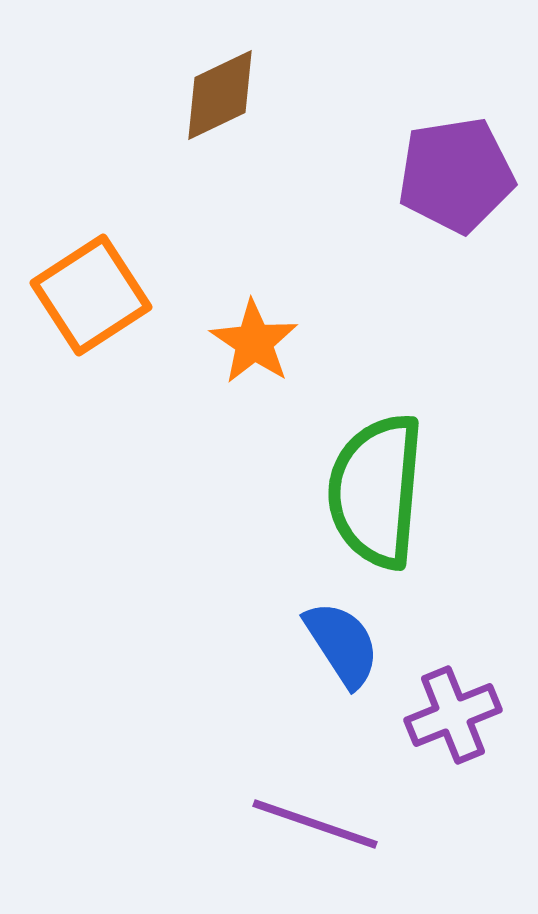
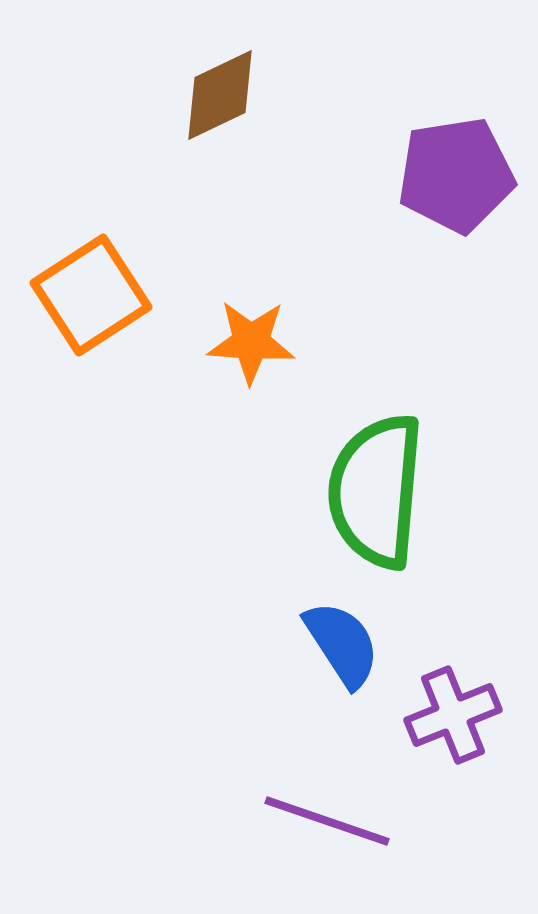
orange star: moved 3 px left; rotated 30 degrees counterclockwise
purple line: moved 12 px right, 3 px up
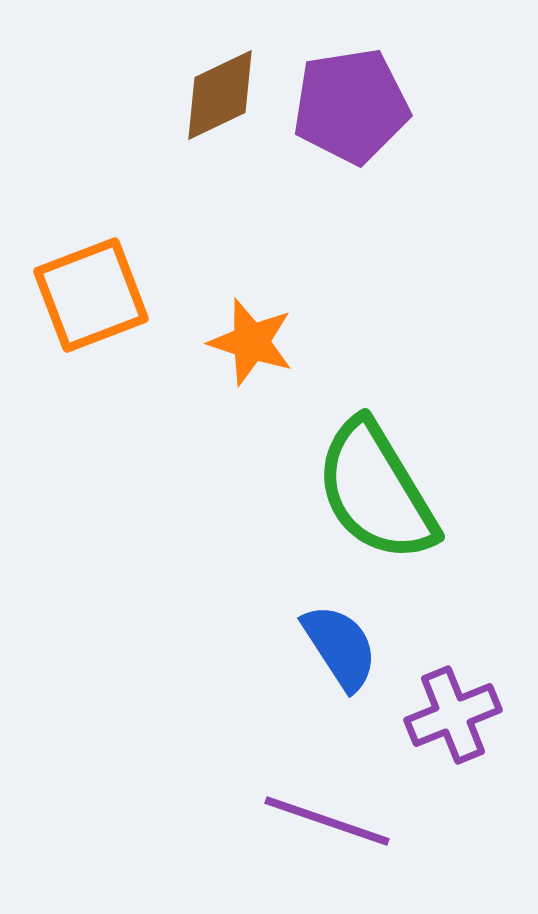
purple pentagon: moved 105 px left, 69 px up
orange square: rotated 12 degrees clockwise
orange star: rotated 14 degrees clockwise
green semicircle: rotated 36 degrees counterclockwise
blue semicircle: moved 2 px left, 3 px down
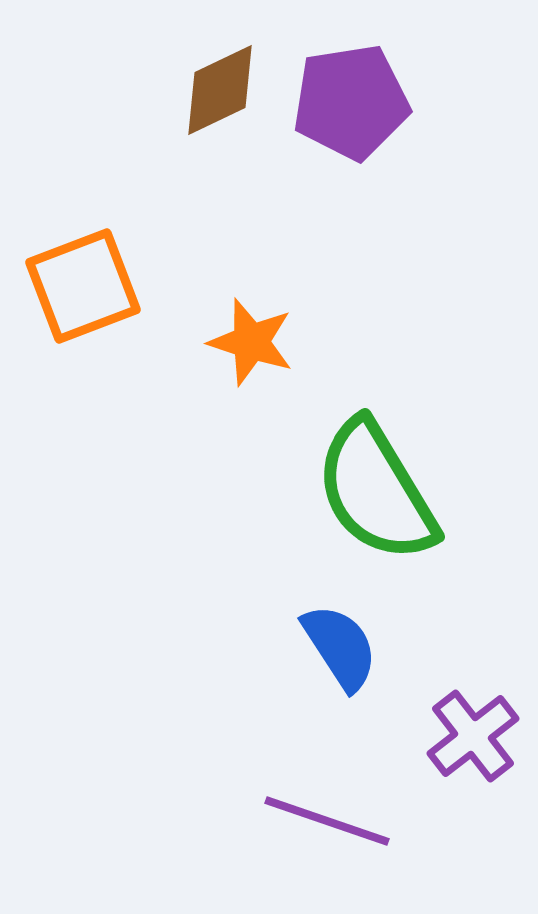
brown diamond: moved 5 px up
purple pentagon: moved 4 px up
orange square: moved 8 px left, 9 px up
purple cross: moved 20 px right, 21 px down; rotated 16 degrees counterclockwise
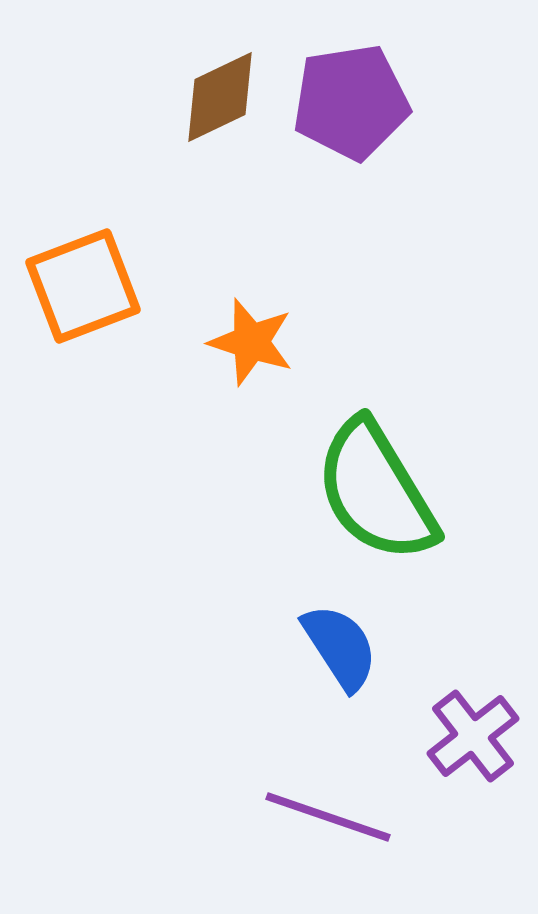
brown diamond: moved 7 px down
purple line: moved 1 px right, 4 px up
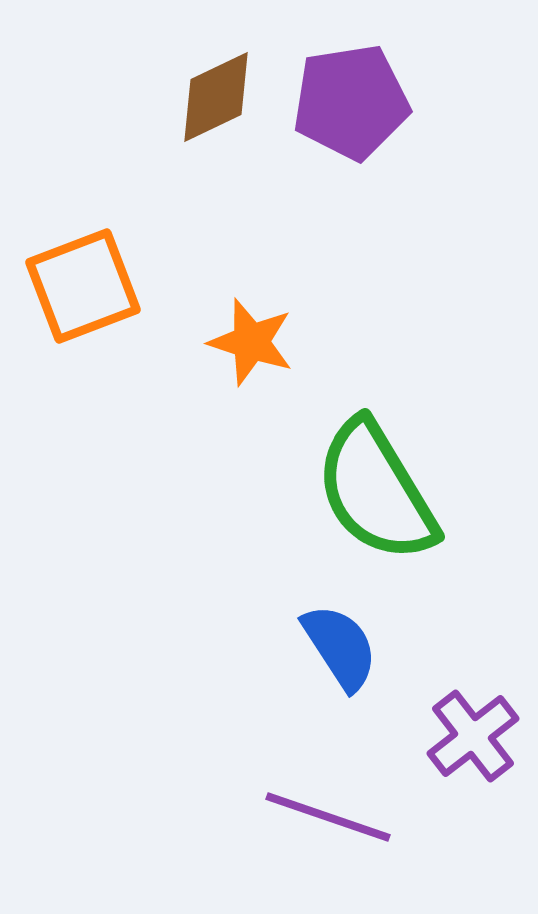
brown diamond: moved 4 px left
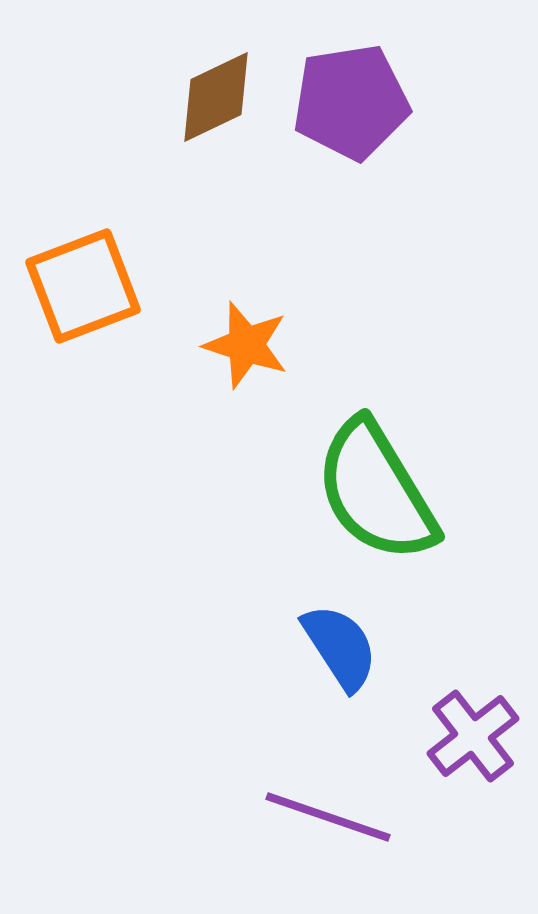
orange star: moved 5 px left, 3 px down
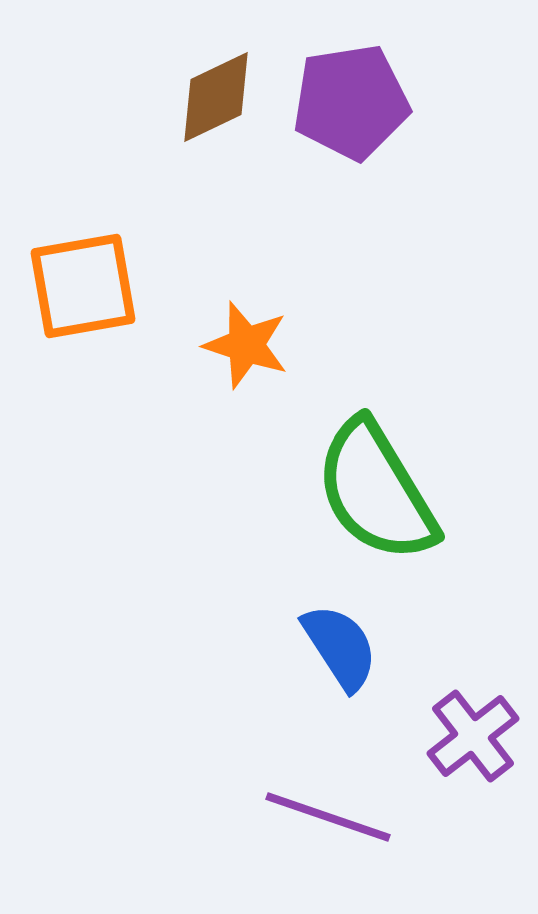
orange square: rotated 11 degrees clockwise
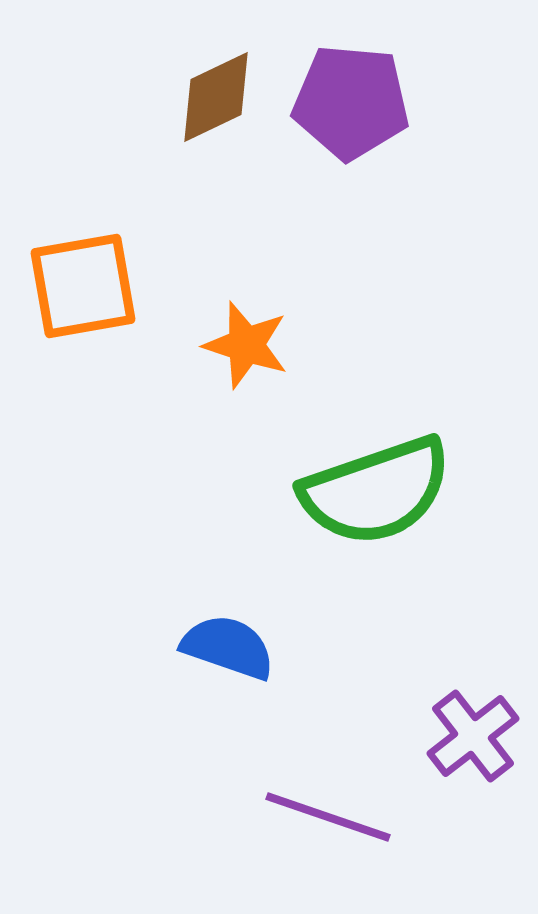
purple pentagon: rotated 14 degrees clockwise
green semicircle: rotated 78 degrees counterclockwise
blue semicircle: moved 112 px left; rotated 38 degrees counterclockwise
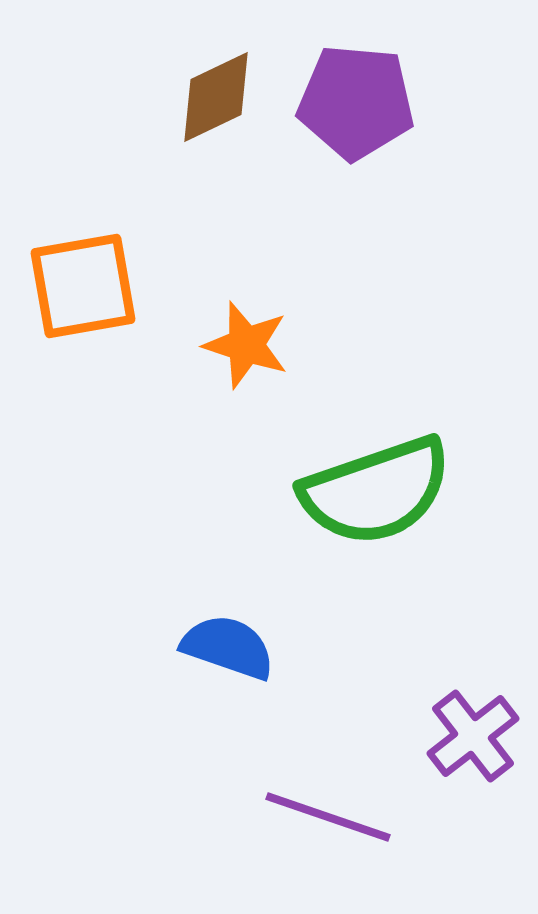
purple pentagon: moved 5 px right
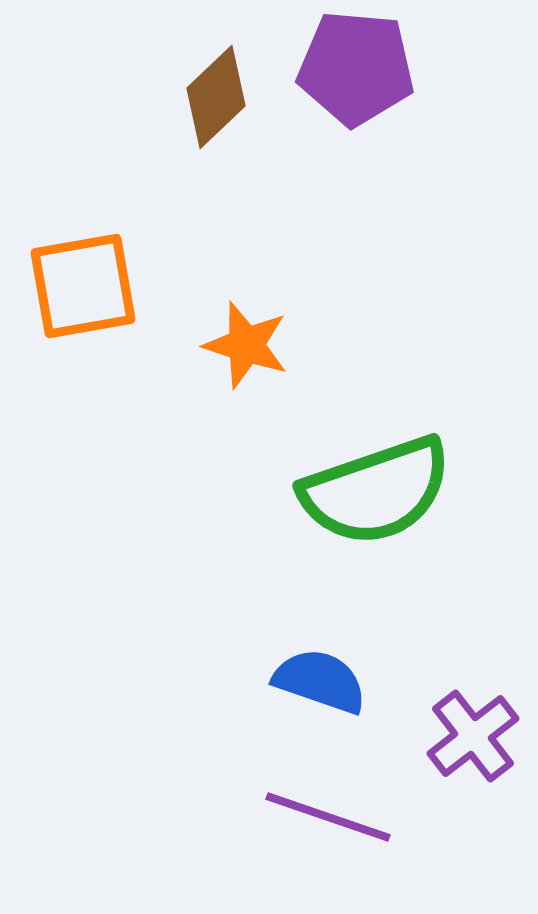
brown diamond: rotated 18 degrees counterclockwise
purple pentagon: moved 34 px up
blue semicircle: moved 92 px right, 34 px down
